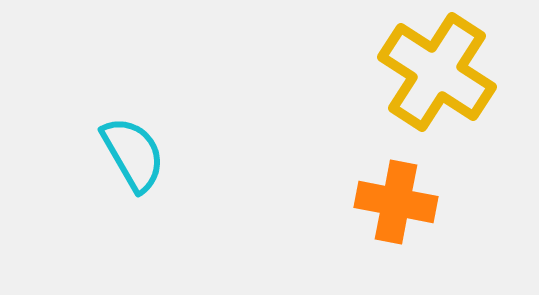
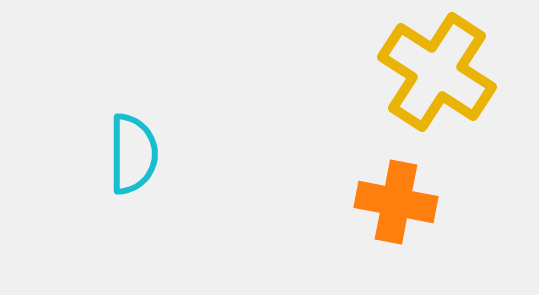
cyan semicircle: rotated 30 degrees clockwise
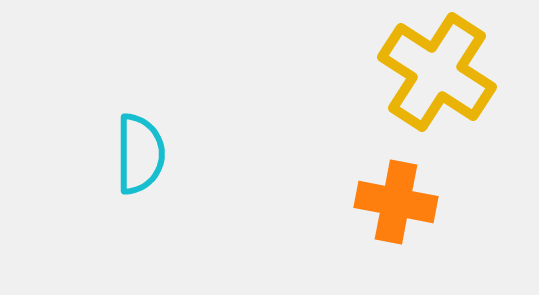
cyan semicircle: moved 7 px right
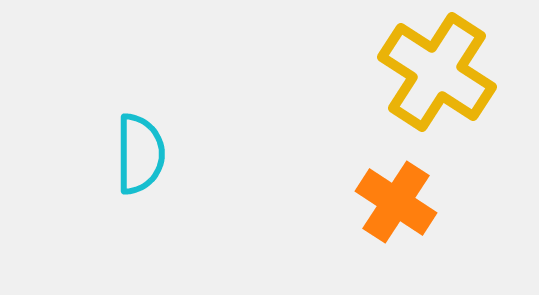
orange cross: rotated 22 degrees clockwise
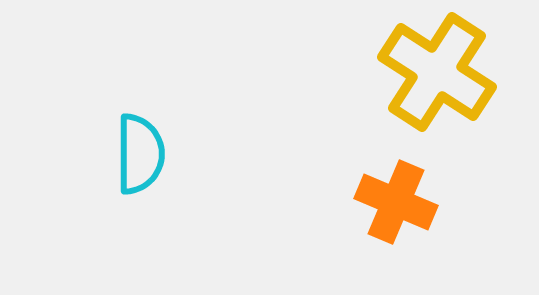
orange cross: rotated 10 degrees counterclockwise
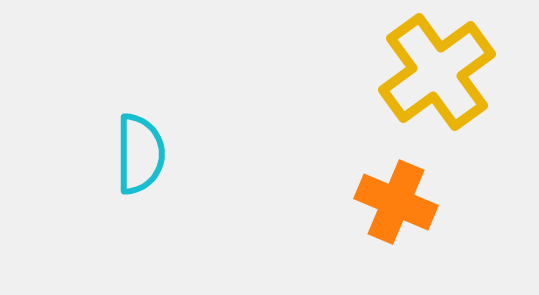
yellow cross: rotated 21 degrees clockwise
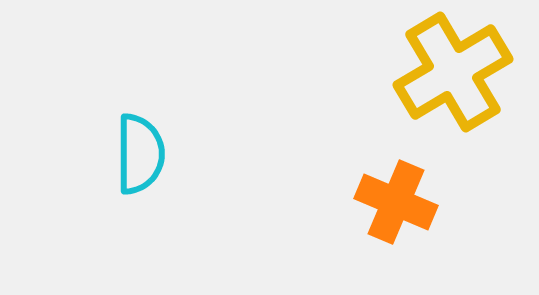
yellow cross: moved 16 px right; rotated 5 degrees clockwise
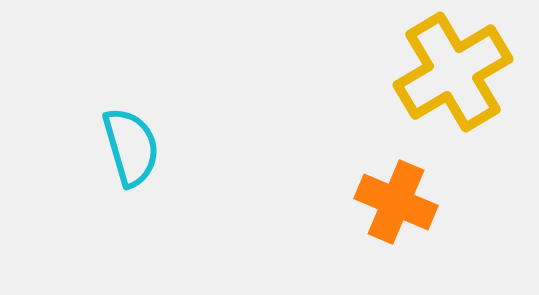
cyan semicircle: moved 9 px left, 7 px up; rotated 16 degrees counterclockwise
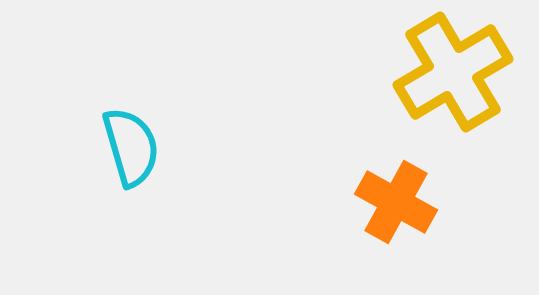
orange cross: rotated 6 degrees clockwise
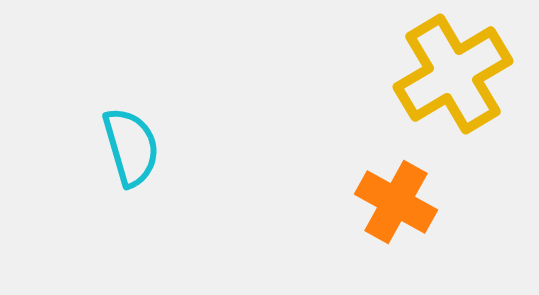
yellow cross: moved 2 px down
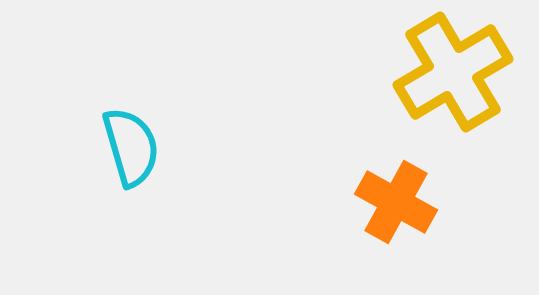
yellow cross: moved 2 px up
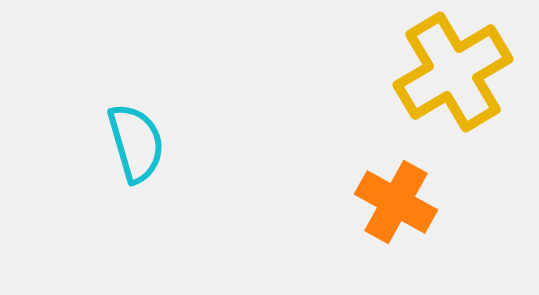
cyan semicircle: moved 5 px right, 4 px up
